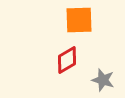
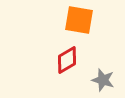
orange square: rotated 12 degrees clockwise
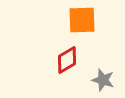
orange square: moved 3 px right; rotated 12 degrees counterclockwise
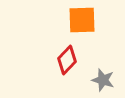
red diamond: rotated 16 degrees counterclockwise
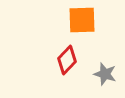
gray star: moved 2 px right, 6 px up
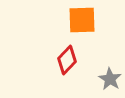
gray star: moved 5 px right, 5 px down; rotated 15 degrees clockwise
